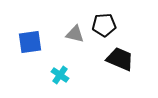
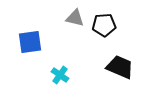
gray triangle: moved 16 px up
black trapezoid: moved 8 px down
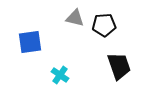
black trapezoid: moved 1 px left, 1 px up; rotated 48 degrees clockwise
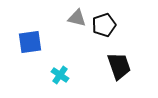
gray triangle: moved 2 px right
black pentagon: rotated 15 degrees counterclockwise
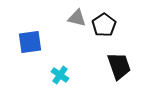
black pentagon: rotated 15 degrees counterclockwise
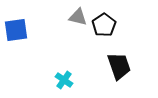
gray triangle: moved 1 px right, 1 px up
blue square: moved 14 px left, 12 px up
cyan cross: moved 4 px right, 5 px down
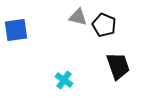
black pentagon: rotated 15 degrees counterclockwise
black trapezoid: moved 1 px left
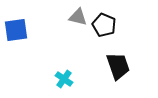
cyan cross: moved 1 px up
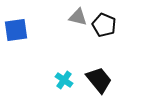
black trapezoid: moved 19 px left, 14 px down; rotated 20 degrees counterclockwise
cyan cross: moved 1 px down
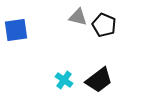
black trapezoid: rotated 92 degrees clockwise
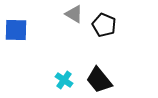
gray triangle: moved 4 px left, 3 px up; rotated 18 degrees clockwise
blue square: rotated 10 degrees clockwise
black trapezoid: rotated 88 degrees clockwise
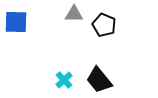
gray triangle: rotated 30 degrees counterclockwise
blue square: moved 8 px up
cyan cross: rotated 12 degrees clockwise
